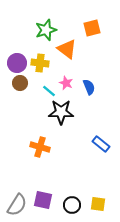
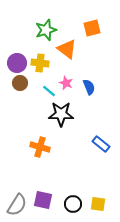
black star: moved 2 px down
black circle: moved 1 px right, 1 px up
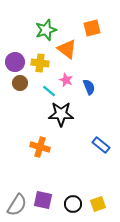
purple circle: moved 2 px left, 1 px up
pink star: moved 3 px up
blue rectangle: moved 1 px down
yellow square: rotated 28 degrees counterclockwise
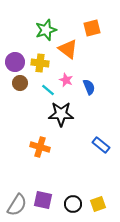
orange triangle: moved 1 px right
cyan line: moved 1 px left, 1 px up
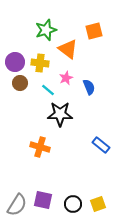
orange square: moved 2 px right, 3 px down
pink star: moved 2 px up; rotated 24 degrees clockwise
black star: moved 1 px left
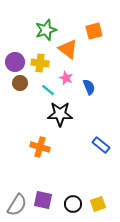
pink star: rotated 24 degrees counterclockwise
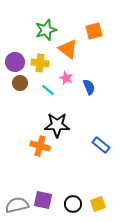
black star: moved 3 px left, 11 px down
orange cross: moved 1 px up
gray semicircle: rotated 135 degrees counterclockwise
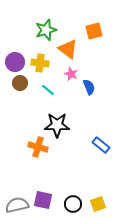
pink star: moved 5 px right, 4 px up
orange cross: moved 2 px left, 1 px down
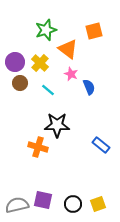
yellow cross: rotated 36 degrees clockwise
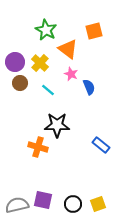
green star: rotated 25 degrees counterclockwise
